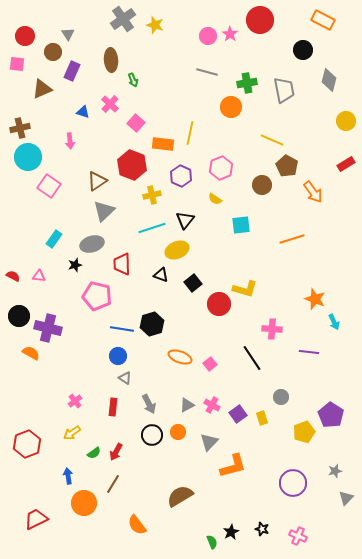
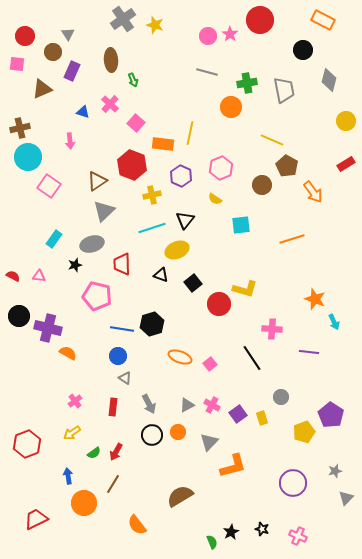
orange semicircle at (31, 353): moved 37 px right
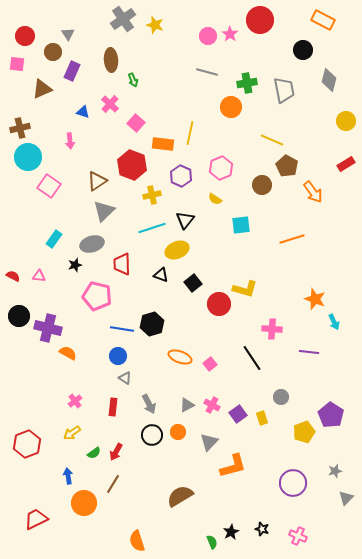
orange semicircle at (137, 525): moved 16 px down; rotated 20 degrees clockwise
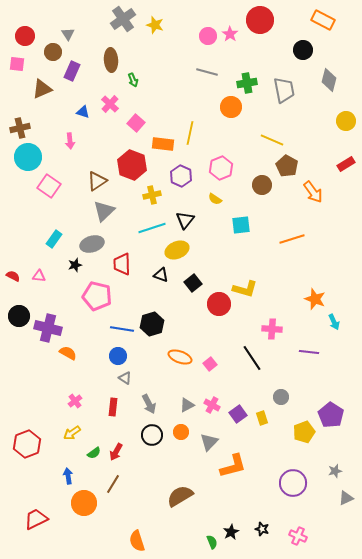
orange circle at (178, 432): moved 3 px right
gray triangle at (346, 498): rotated 21 degrees clockwise
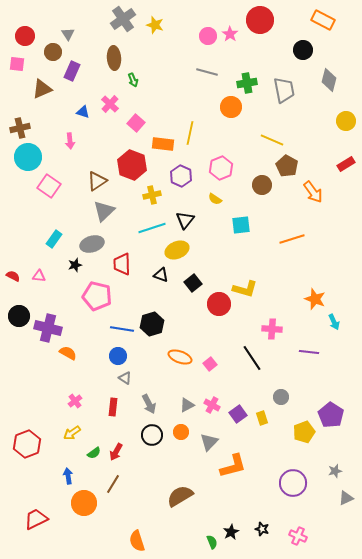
brown ellipse at (111, 60): moved 3 px right, 2 px up
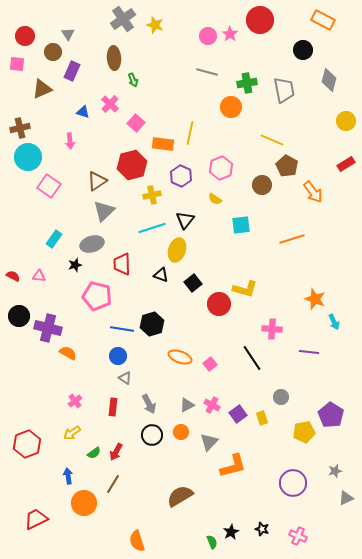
red hexagon at (132, 165): rotated 24 degrees clockwise
yellow ellipse at (177, 250): rotated 50 degrees counterclockwise
yellow pentagon at (304, 432): rotated 10 degrees clockwise
